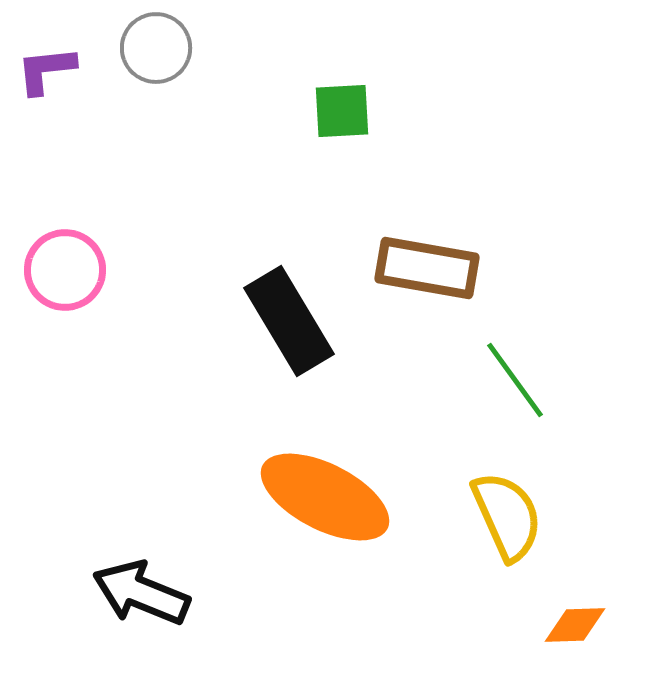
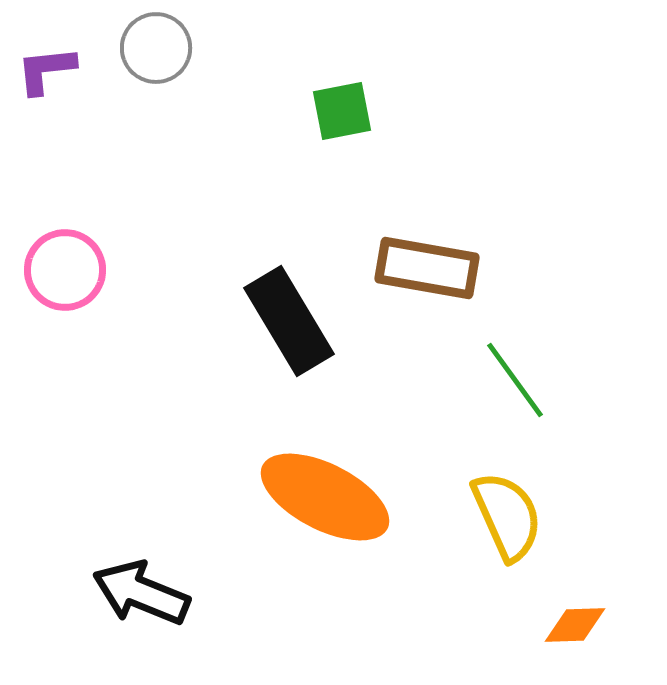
green square: rotated 8 degrees counterclockwise
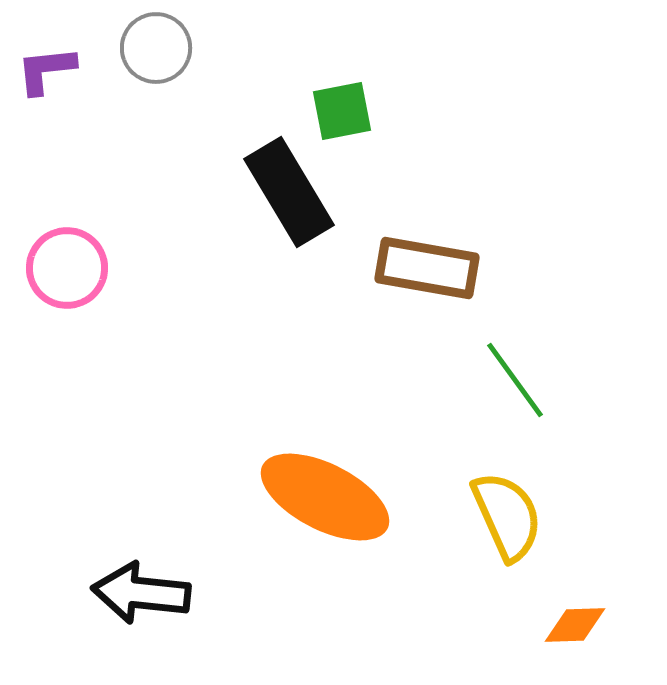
pink circle: moved 2 px right, 2 px up
black rectangle: moved 129 px up
black arrow: rotated 16 degrees counterclockwise
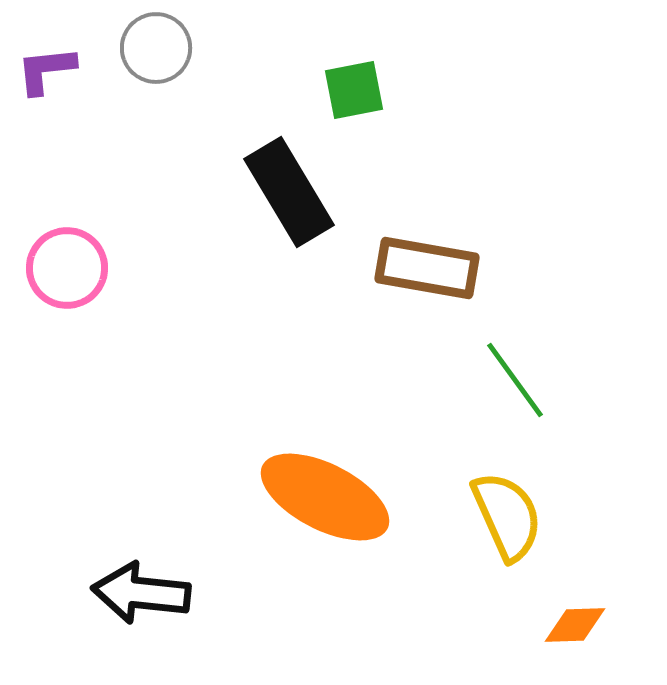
green square: moved 12 px right, 21 px up
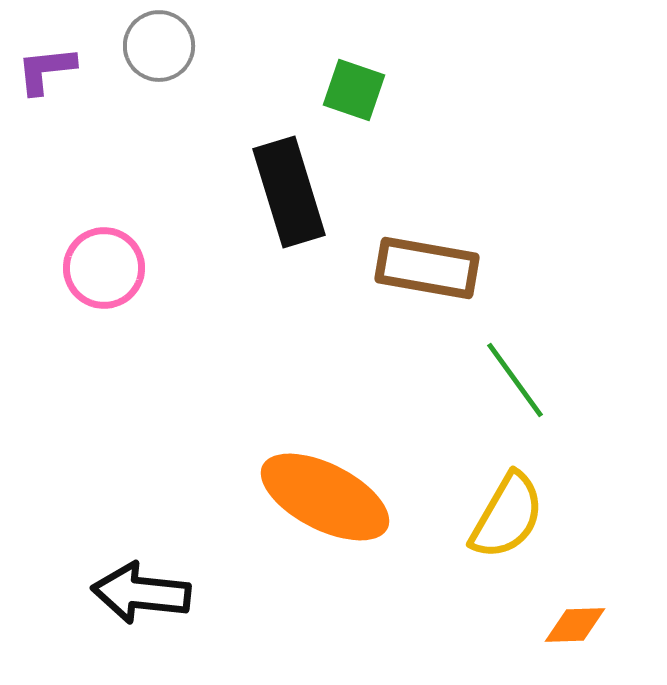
gray circle: moved 3 px right, 2 px up
green square: rotated 30 degrees clockwise
black rectangle: rotated 14 degrees clockwise
pink circle: moved 37 px right
yellow semicircle: rotated 54 degrees clockwise
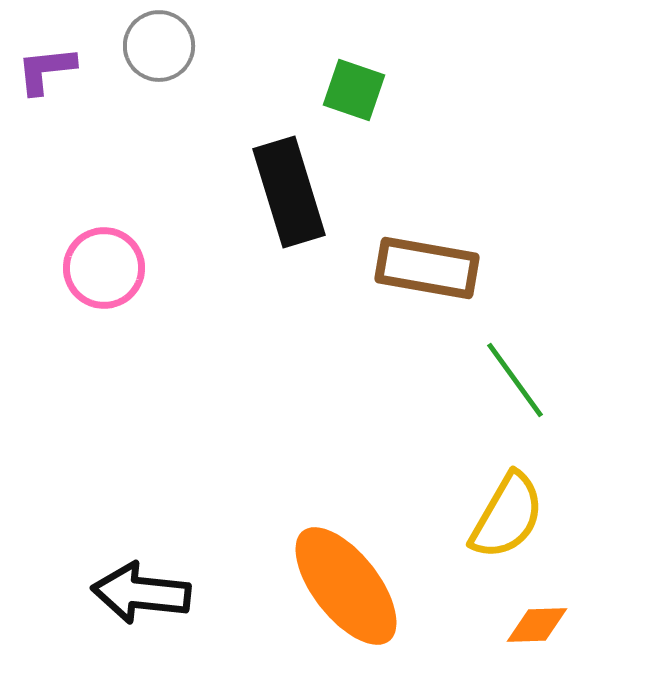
orange ellipse: moved 21 px right, 89 px down; rotated 25 degrees clockwise
orange diamond: moved 38 px left
